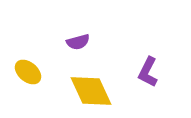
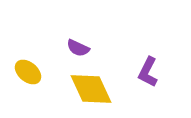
purple semicircle: moved 6 px down; rotated 40 degrees clockwise
yellow diamond: moved 2 px up
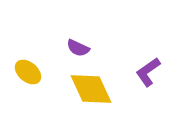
purple L-shape: rotated 28 degrees clockwise
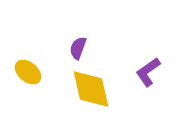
purple semicircle: rotated 85 degrees clockwise
yellow diamond: rotated 12 degrees clockwise
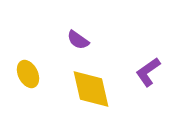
purple semicircle: moved 8 px up; rotated 75 degrees counterclockwise
yellow ellipse: moved 2 px down; rotated 24 degrees clockwise
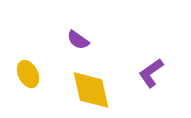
purple L-shape: moved 3 px right, 1 px down
yellow diamond: moved 1 px down
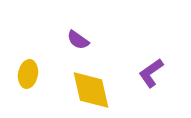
yellow ellipse: rotated 36 degrees clockwise
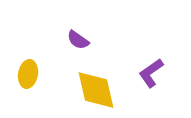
yellow diamond: moved 5 px right
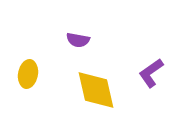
purple semicircle: rotated 25 degrees counterclockwise
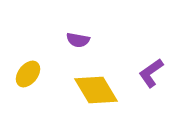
yellow ellipse: rotated 28 degrees clockwise
yellow diamond: rotated 18 degrees counterclockwise
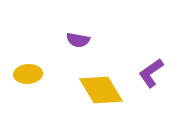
yellow ellipse: rotated 48 degrees clockwise
yellow diamond: moved 5 px right
